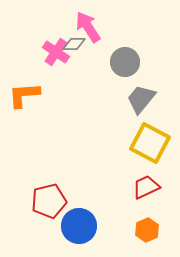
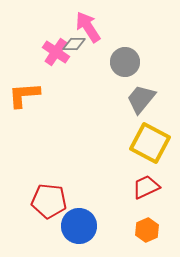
red pentagon: rotated 20 degrees clockwise
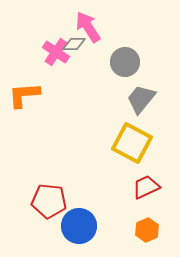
yellow square: moved 18 px left
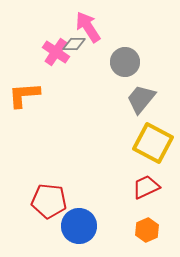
yellow square: moved 21 px right
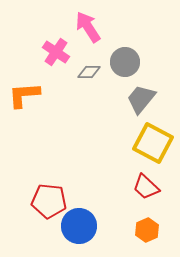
gray diamond: moved 15 px right, 28 px down
red trapezoid: rotated 112 degrees counterclockwise
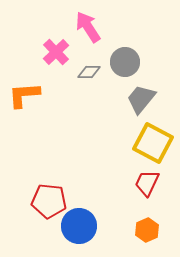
pink cross: rotated 12 degrees clockwise
red trapezoid: moved 1 px right, 4 px up; rotated 72 degrees clockwise
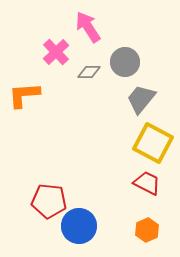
red trapezoid: rotated 92 degrees clockwise
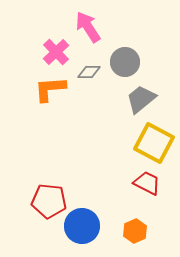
orange L-shape: moved 26 px right, 6 px up
gray trapezoid: rotated 12 degrees clockwise
yellow square: moved 1 px right
blue circle: moved 3 px right
orange hexagon: moved 12 px left, 1 px down
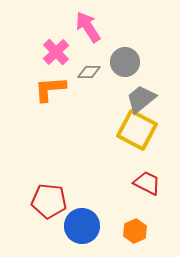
yellow square: moved 17 px left, 13 px up
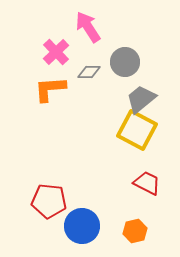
orange hexagon: rotated 10 degrees clockwise
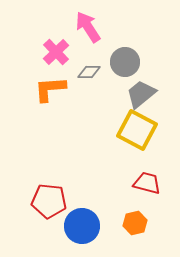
gray trapezoid: moved 5 px up
red trapezoid: rotated 12 degrees counterclockwise
orange hexagon: moved 8 px up
